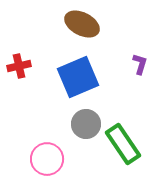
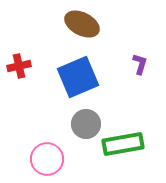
green rectangle: rotated 66 degrees counterclockwise
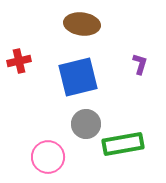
brown ellipse: rotated 20 degrees counterclockwise
red cross: moved 5 px up
blue square: rotated 9 degrees clockwise
pink circle: moved 1 px right, 2 px up
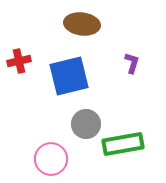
purple L-shape: moved 8 px left, 1 px up
blue square: moved 9 px left, 1 px up
pink circle: moved 3 px right, 2 px down
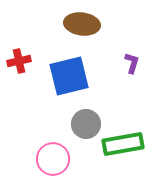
pink circle: moved 2 px right
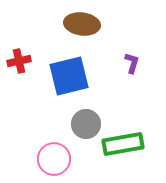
pink circle: moved 1 px right
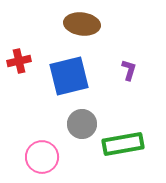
purple L-shape: moved 3 px left, 7 px down
gray circle: moved 4 px left
pink circle: moved 12 px left, 2 px up
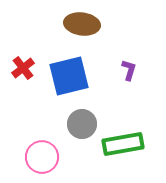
red cross: moved 4 px right, 7 px down; rotated 25 degrees counterclockwise
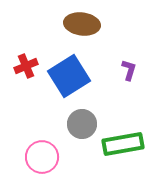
red cross: moved 3 px right, 2 px up; rotated 15 degrees clockwise
blue square: rotated 18 degrees counterclockwise
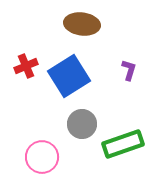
green rectangle: rotated 9 degrees counterclockwise
